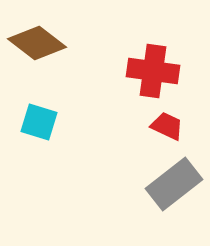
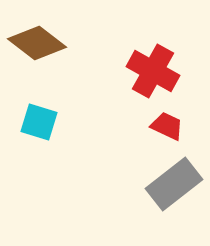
red cross: rotated 21 degrees clockwise
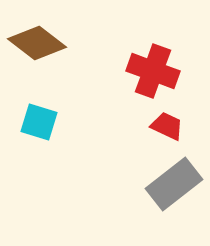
red cross: rotated 9 degrees counterclockwise
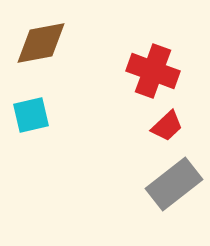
brown diamond: moved 4 px right; rotated 48 degrees counterclockwise
cyan square: moved 8 px left, 7 px up; rotated 30 degrees counterclockwise
red trapezoid: rotated 112 degrees clockwise
